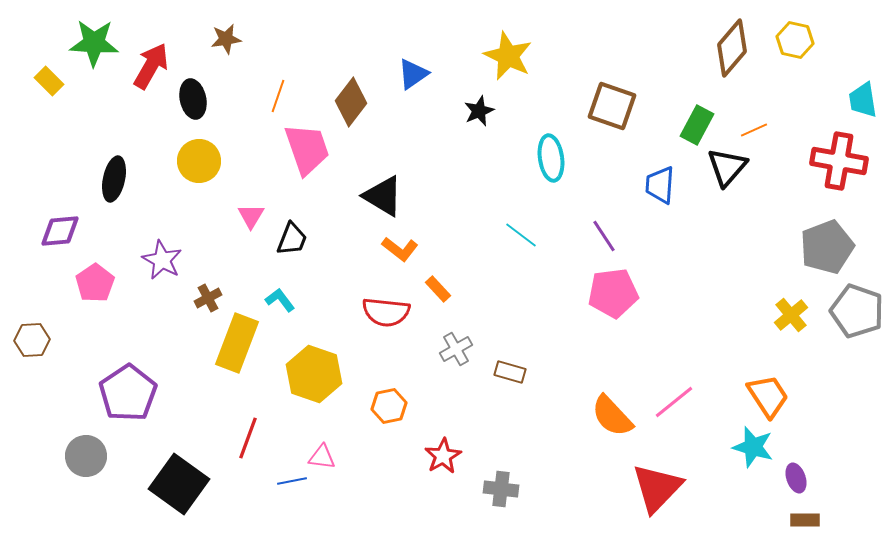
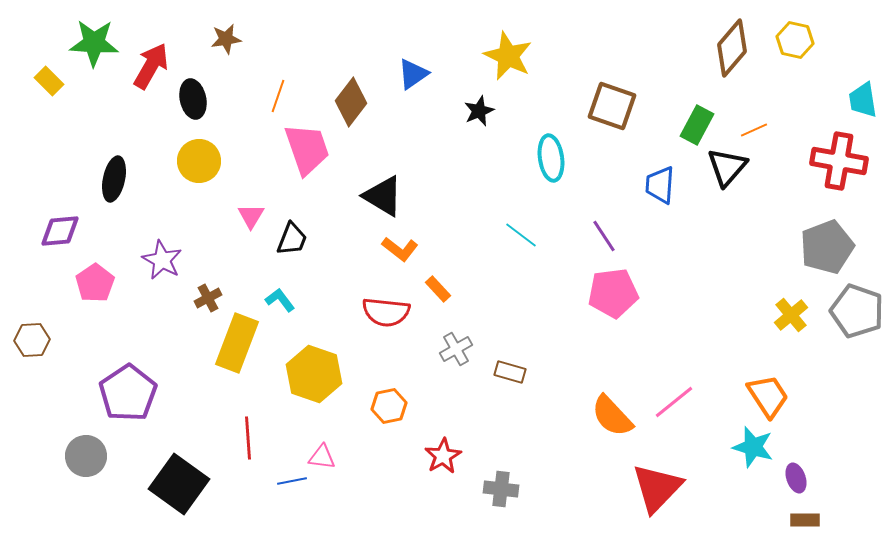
red line at (248, 438): rotated 24 degrees counterclockwise
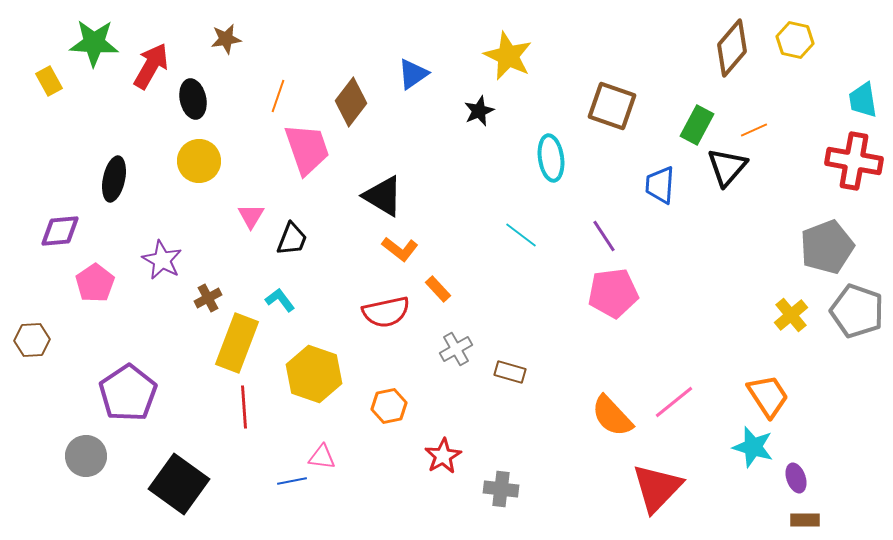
yellow rectangle at (49, 81): rotated 16 degrees clockwise
red cross at (839, 161): moved 15 px right
red semicircle at (386, 312): rotated 18 degrees counterclockwise
red line at (248, 438): moved 4 px left, 31 px up
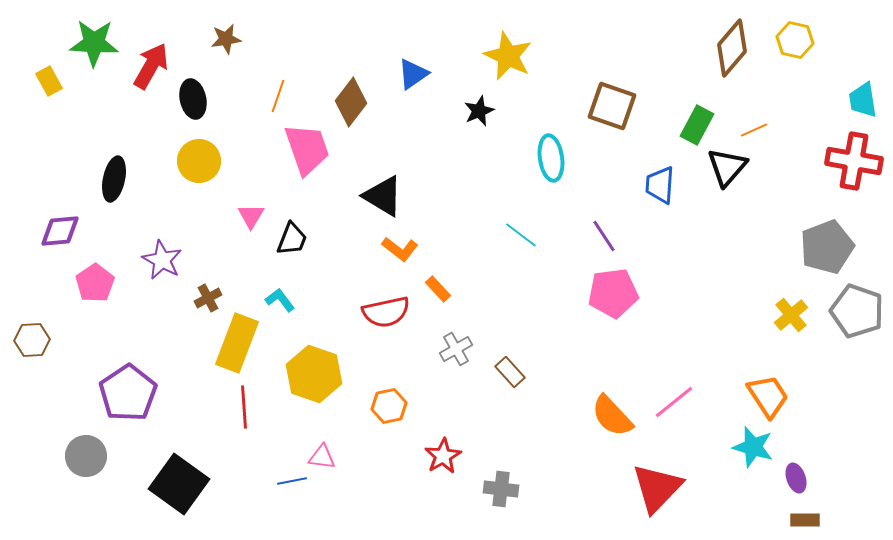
brown rectangle at (510, 372): rotated 32 degrees clockwise
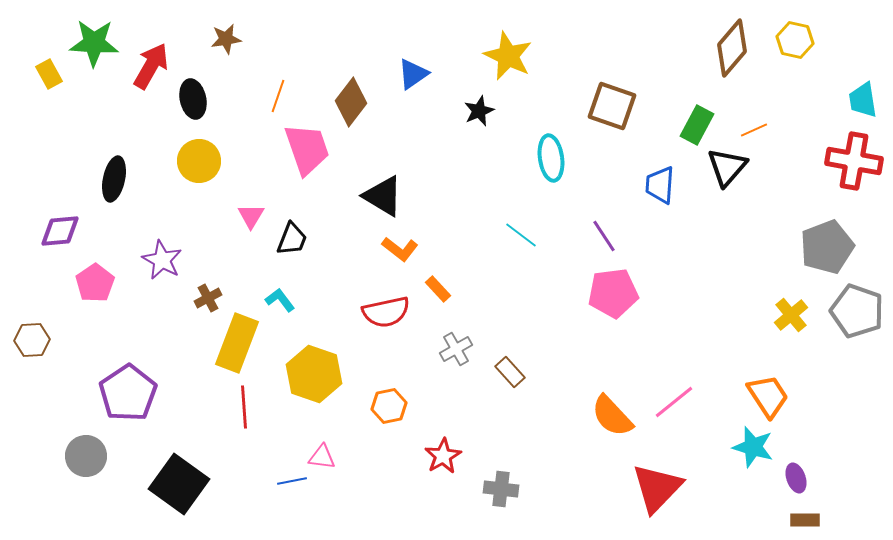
yellow rectangle at (49, 81): moved 7 px up
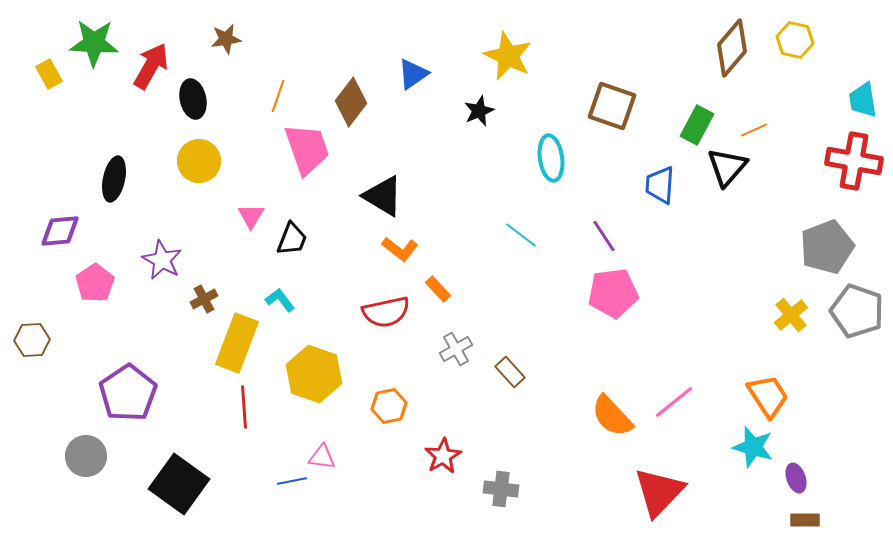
brown cross at (208, 298): moved 4 px left, 1 px down
red triangle at (657, 488): moved 2 px right, 4 px down
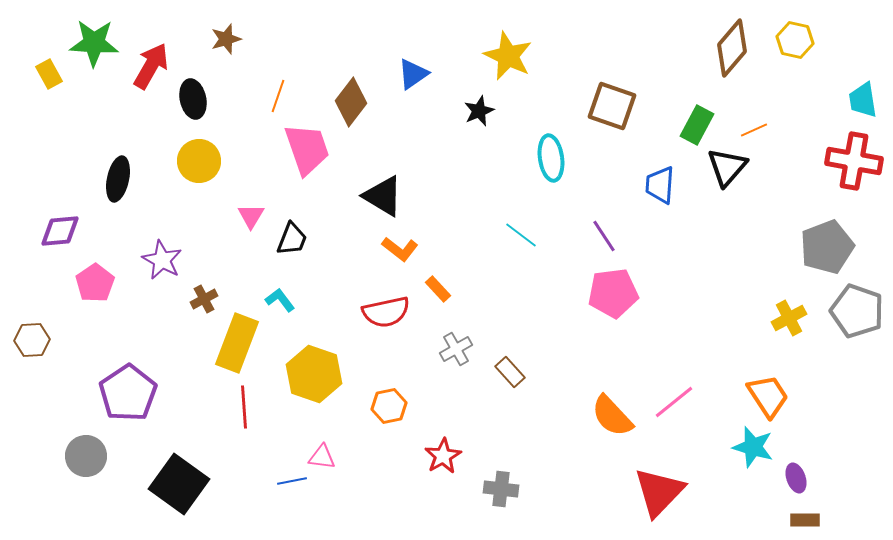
brown star at (226, 39): rotated 8 degrees counterclockwise
black ellipse at (114, 179): moved 4 px right
yellow cross at (791, 315): moved 2 px left, 3 px down; rotated 12 degrees clockwise
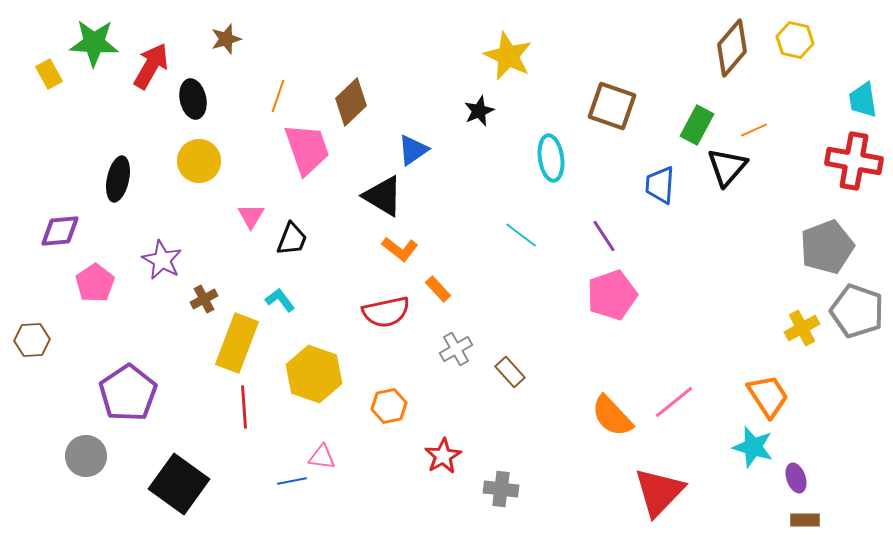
blue triangle at (413, 74): moved 76 px down
brown diamond at (351, 102): rotated 9 degrees clockwise
pink pentagon at (613, 293): moved 1 px left, 2 px down; rotated 12 degrees counterclockwise
yellow cross at (789, 318): moved 13 px right, 10 px down
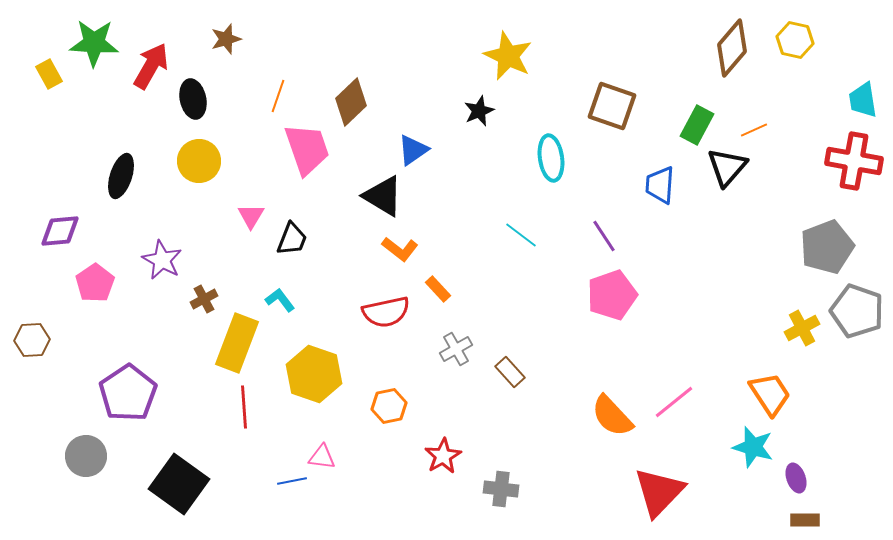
black ellipse at (118, 179): moved 3 px right, 3 px up; rotated 6 degrees clockwise
orange trapezoid at (768, 396): moved 2 px right, 2 px up
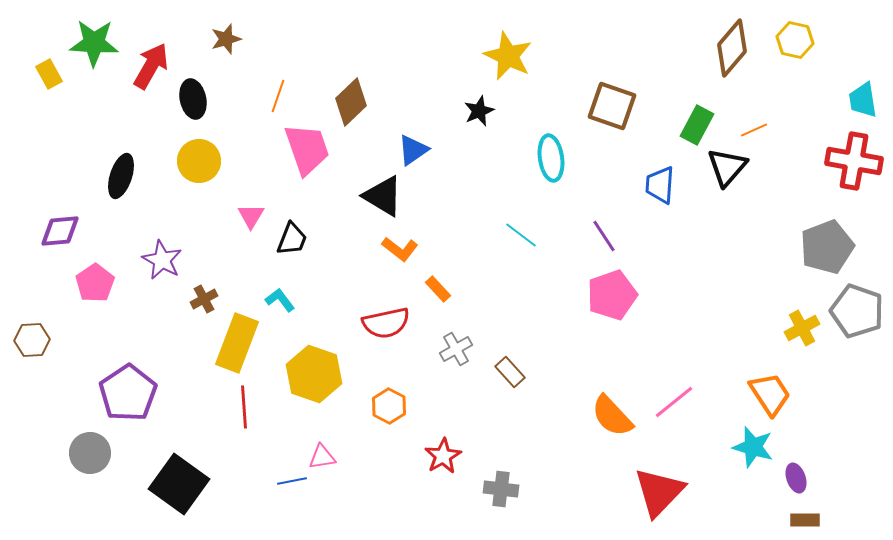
red semicircle at (386, 312): moved 11 px down
orange hexagon at (389, 406): rotated 20 degrees counterclockwise
gray circle at (86, 456): moved 4 px right, 3 px up
pink triangle at (322, 457): rotated 16 degrees counterclockwise
